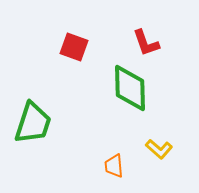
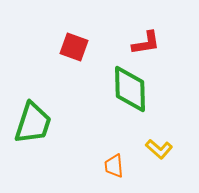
red L-shape: rotated 80 degrees counterclockwise
green diamond: moved 1 px down
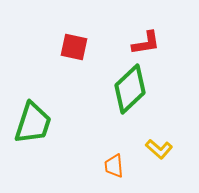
red square: rotated 8 degrees counterclockwise
green diamond: rotated 48 degrees clockwise
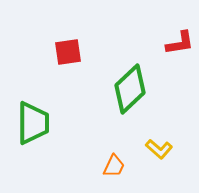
red L-shape: moved 34 px right
red square: moved 6 px left, 5 px down; rotated 20 degrees counterclockwise
green trapezoid: rotated 18 degrees counterclockwise
orange trapezoid: rotated 150 degrees counterclockwise
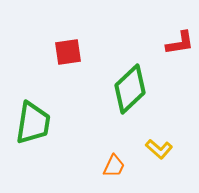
green trapezoid: rotated 9 degrees clockwise
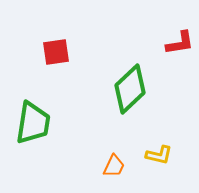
red square: moved 12 px left
yellow L-shape: moved 6 px down; rotated 28 degrees counterclockwise
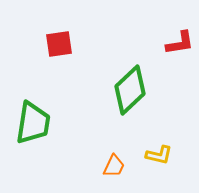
red square: moved 3 px right, 8 px up
green diamond: moved 1 px down
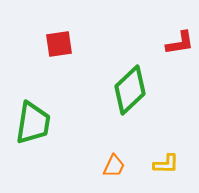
yellow L-shape: moved 7 px right, 9 px down; rotated 12 degrees counterclockwise
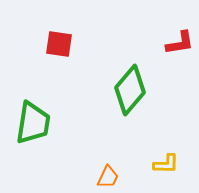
red square: rotated 16 degrees clockwise
green diamond: rotated 6 degrees counterclockwise
orange trapezoid: moved 6 px left, 11 px down
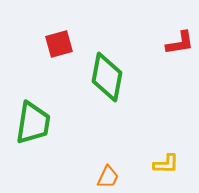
red square: rotated 24 degrees counterclockwise
green diamond: moved 23 px left, 13 px up; rotated 30 degrees counterclockwise
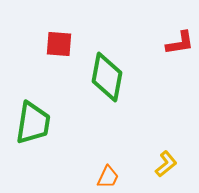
red square: rotated 20 degrees clockwise
yellow L-shape: rotated 40 degrees counterclockwise
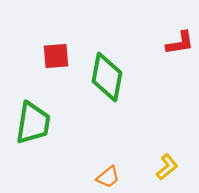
red square: moved 3 px left, 12 px down; rotated 8 degrees counterclockwise
yellow L-shape: moved 1 px right, 3 px down
orange trapezoid: rotated 25 degrees clockwise
